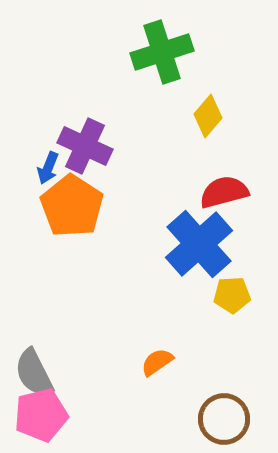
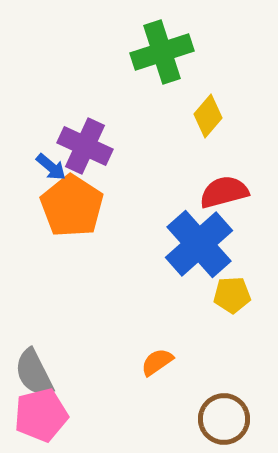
blue arrow: moved 3 px right, 1 px up; rotated 72 degrees counterclockwise
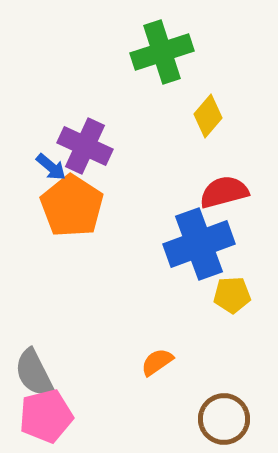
blue cross: rotated 22 degrees clockwise
pink pentagon: moved 5 px right, 1 px down
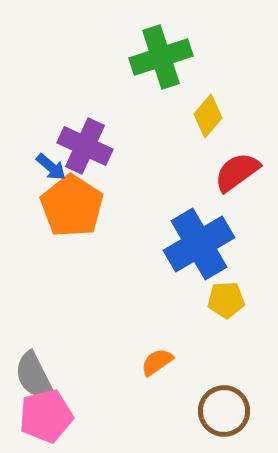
green cross: moved 1 px left, 5 px down
red semicircle: moved 13 px right, 20 px up; rotated 21 degrees counterclockwise
blue cross: rotated 10 degrees counterclockwise
yellow pentagon: moved 6 px left, 5 px down
gray semicircle: moved 3 px down
brown circle: moved 8 px up
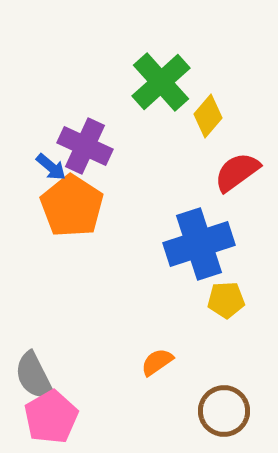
green cross: moved 25 px down; rotated 24 degrees counterclockwise
blue cross: rotated 12 degrees clockwise
pink pentagon: moved 5 px right, 1 px down; rotated 16 degrees counterclockwise
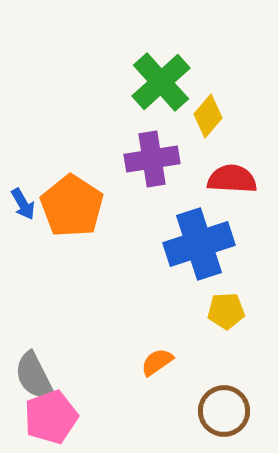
purple cross: moved 67 px right, 13 px down; rotated 34 degrees counterclockwise
blue arrow: moved 28 px left, 37 px down; rotated 20 degrees clockwise
red semicircle: moved 5 px left, 7 px down; rotated 39 degrees clockwise
yellow pentagon: moved 11 px down
pink pentagon: rotated 10 degrees clockwise
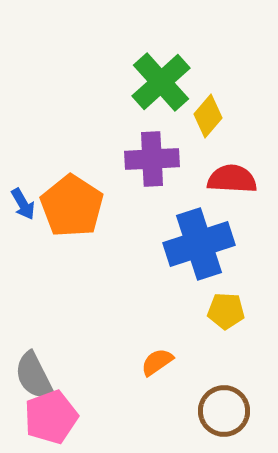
purple cross: rotated 6 degrees clockwise
yellow pentagon: rotated 6 degrees clockwise
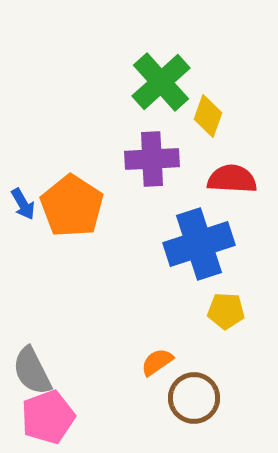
yellow diamond: rotated 21 degrees counterclockwise
gray semicircle: moved 2 px left, 5 px up
brown circle: moved 30 px left, 13 px up
pink pentagon: moved 3 px left
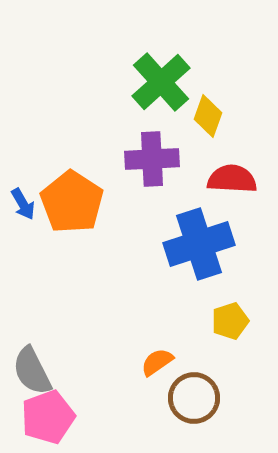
orange pentagon: moved 4 px up
yellow pentagon: moved 4 px right, 10 px down; rotated 21 degrees counterclockwise
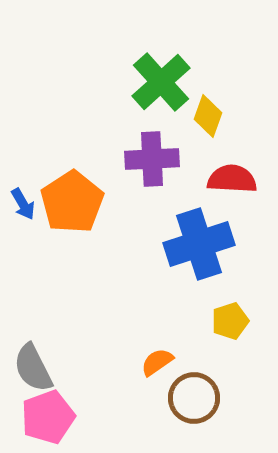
orange pentagon: rotated 6 degrees clockwise
gray semicircle: moved 1 px right, 3 px up
